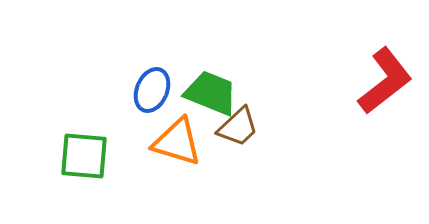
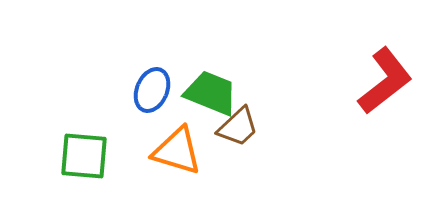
orange triangle: moved 9 px down
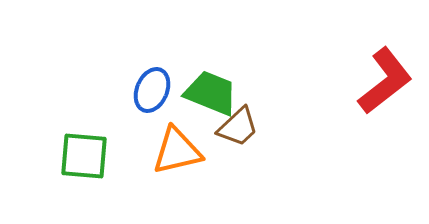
orange triangle: rotated 30 degrees counterclockwise
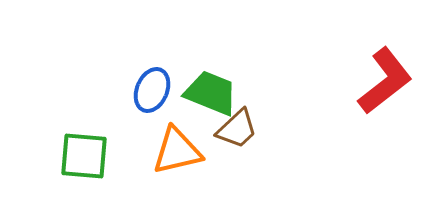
brown trapezoid: moved 1 px left, 2 px down
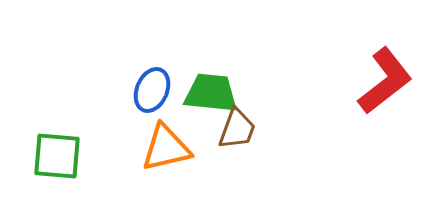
green trapezoid: rotated 16 degrees counterclockwise
brown trapezoid: rotated 27 degrees counterclockwise
orange triangle: moved 11 px left, 3 px up
green square: moved 27 px left
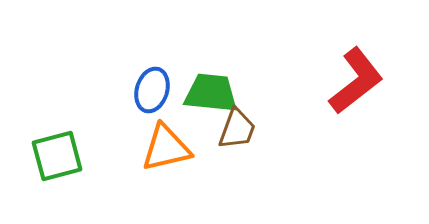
red L-shape: moved 29 px left
blue ellipse: rotated 6 degrees counterclockwise
green square: rotated 20 degrees counterclockwise
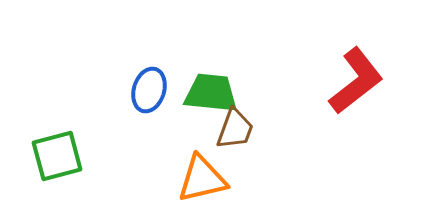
blue ellipse: moved 3 px left
brown trapezoid: moved 2 px left
orange triangle: moved 36 px right, 31 px down
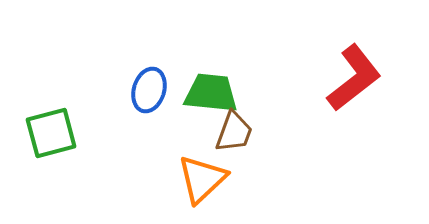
red L-shape: moved 2 px left, 3 px up
brown trapezoid: moved 1 px left, 3 px down
green square: moved 6 px left, 23 px up
orange triangle: rotated 30 degrees counterclockwise
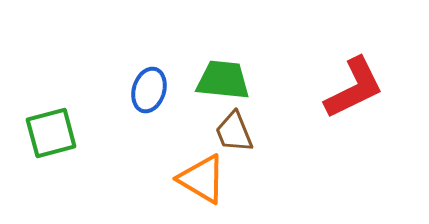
red L-shape: moved 10 px down; rotated 12 degrees clockwise
green trapezoid: moved 12 px right, 13 px up
brown trapezoid: rotated 138 degrees clockwise
orange triangle: rotated 46 degrees counterclockwise
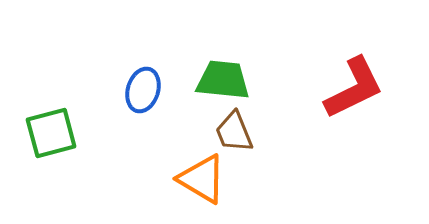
blue ellipse: moved 6 px left
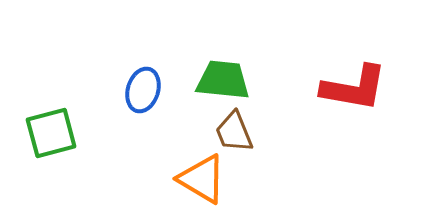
red L-shape: rotated 36 degrees clockwise
